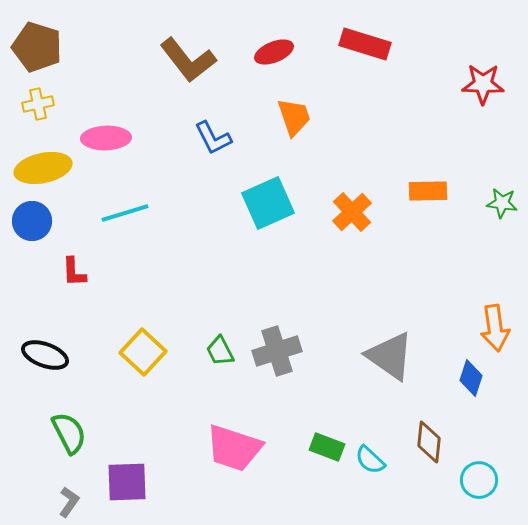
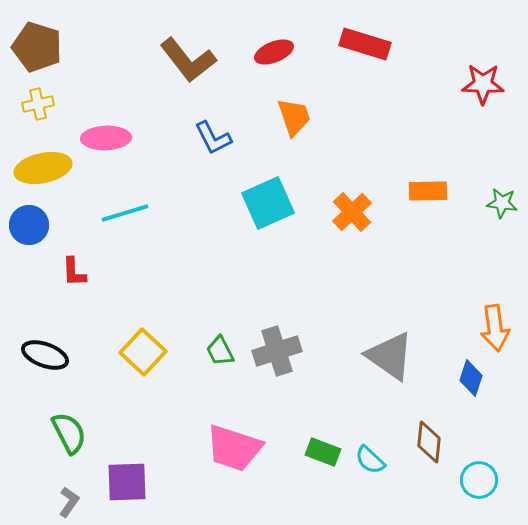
blue circle: moved 3 px left, 4 px down
green rectangle: moved 4 px left, 5 px down
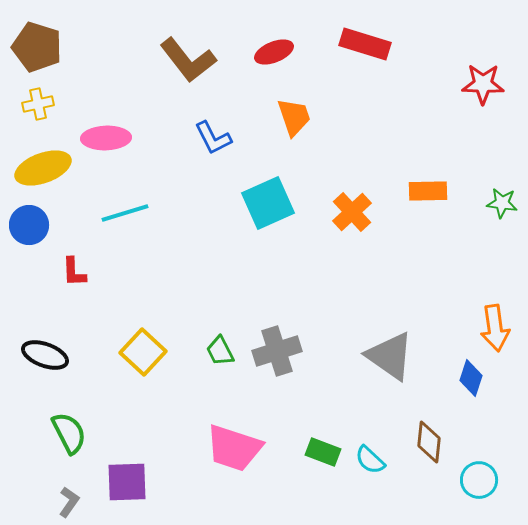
yellow ellipse: rotated 8 degrees counterclockwise
